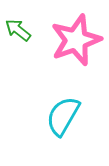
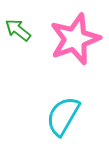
pink star: moved 1 px left, 1 px up
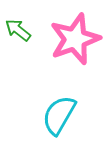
cyan semicircle: moved 4 px left, 1 px up
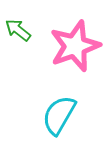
pink star: moved 7 px down
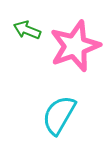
green arrow: moved 9 px right; rotated 16 degrees counterclockwise
